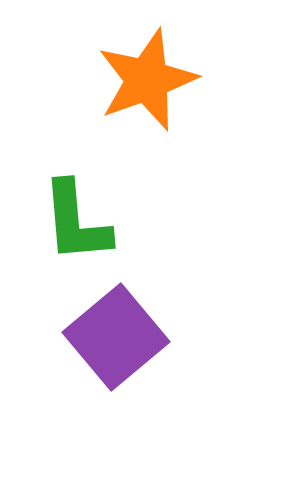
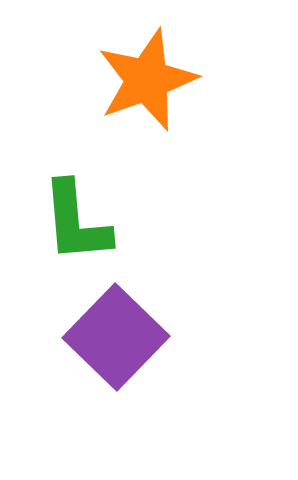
purple square: rotated 6 degrees counterclockwise
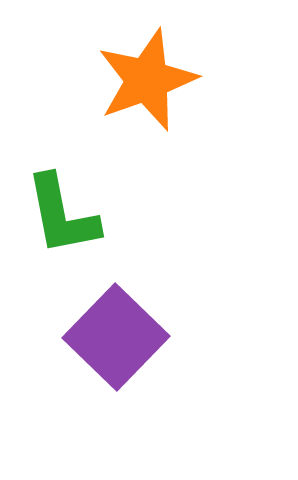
green L-shape: moved 14 px left, 7 px up; rotated 6 degrees counterclockwise
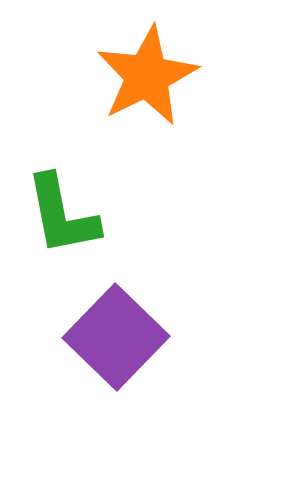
orange star: moved 4 px up; rotated 6 degrees counterclockwise
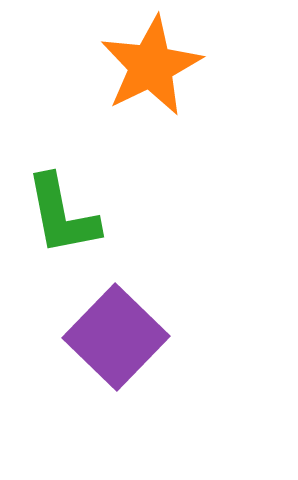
orange star: moved 4 px right, 10 px up
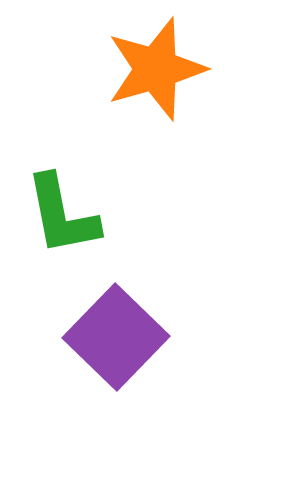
orange star: moved 5 px right, 3 px down; rotated 10 degrees clockwise
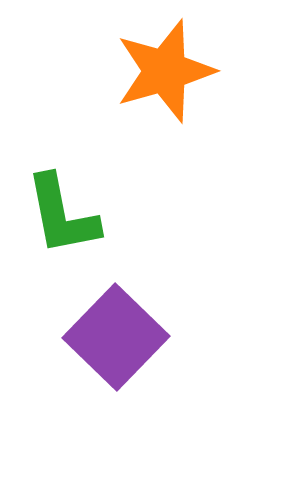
orange star: moved 9 px right, 2 px down
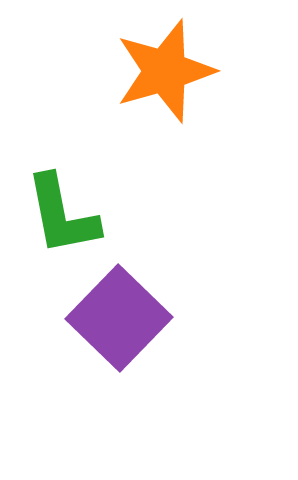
purple square: moved 3 px right, 19 px up
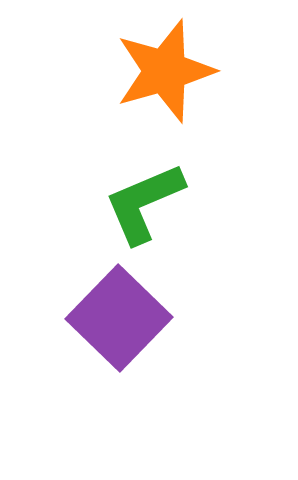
green L-shape: moved 82 px right, 12 px up; rotated 78 degrees clockwise
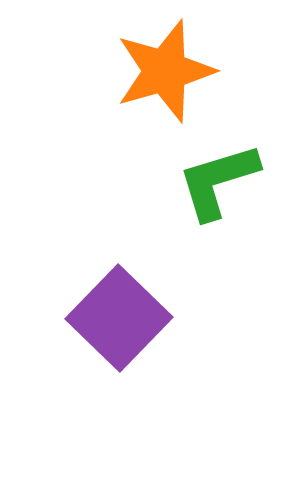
green L-shape: moved 74 px right, 22 px up; rotated 6 degrees clockwise
